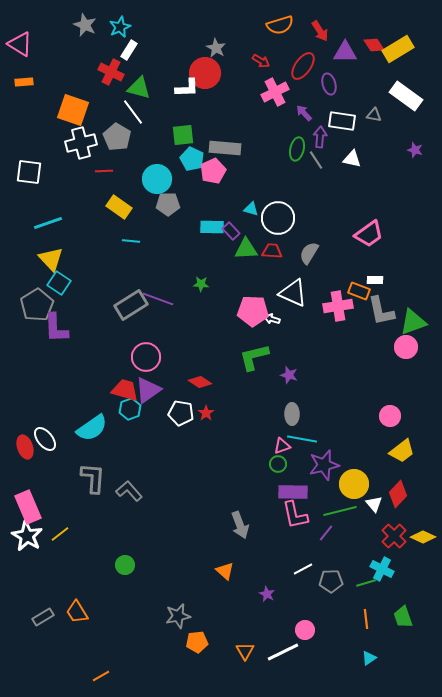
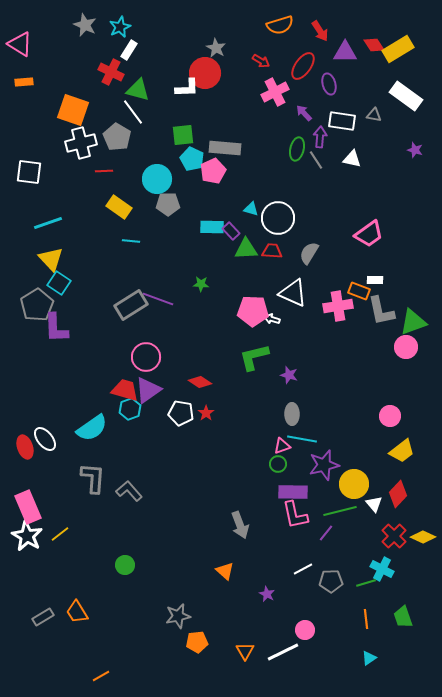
green triangle at (139, 88): moved 1 px left, 2 px down
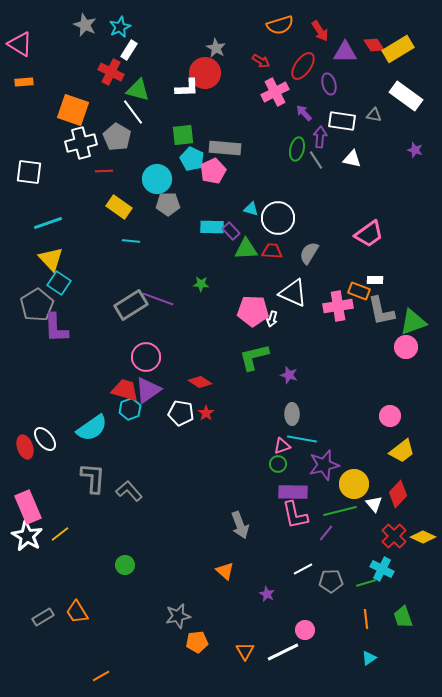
white arrow at (272, 319): rotated 91 degrees counterclockwise
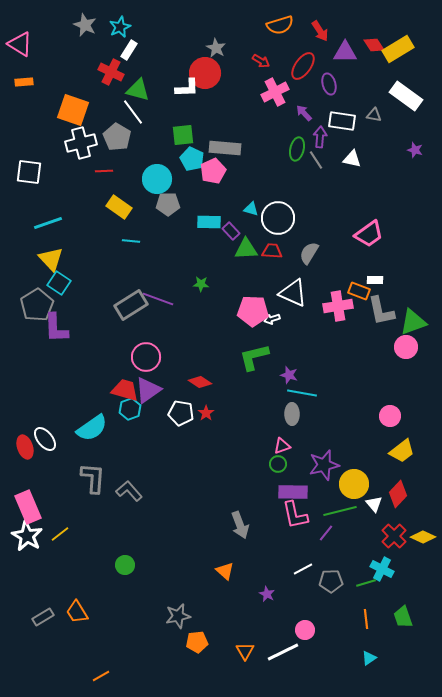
cyan rectangle at (212, 227): moved 3 px left, 5 px up
white arrow at (272, 319): rotated 56 degrees clockwise
cyan line at (302, 439): moved 46 px up
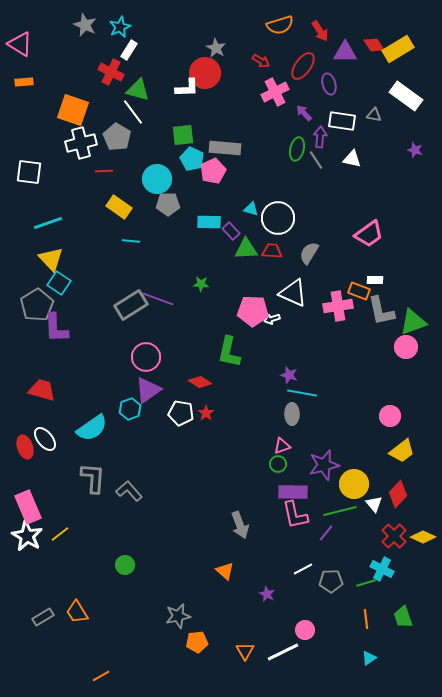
green L-shape at (254, 357): moved 25 px left, 5 px up; rotated 64 degrees counterclockwise
red trapezoid at (125, 390): moved 83 px left
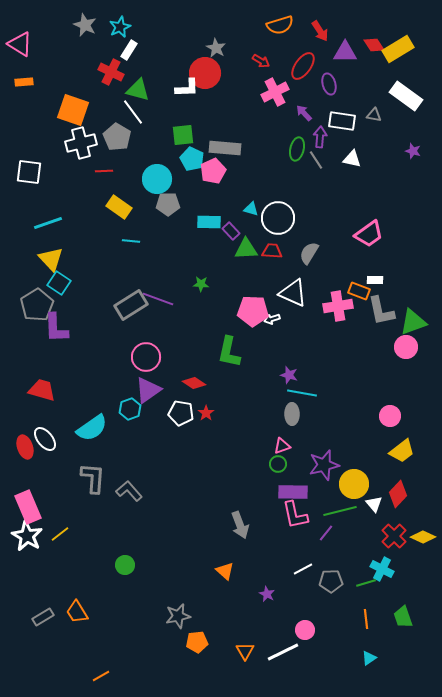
purple star at (415, 150): moved 2 px left, 1 px down
red diamond at (200, 382): moved 6 px left, 1 px down
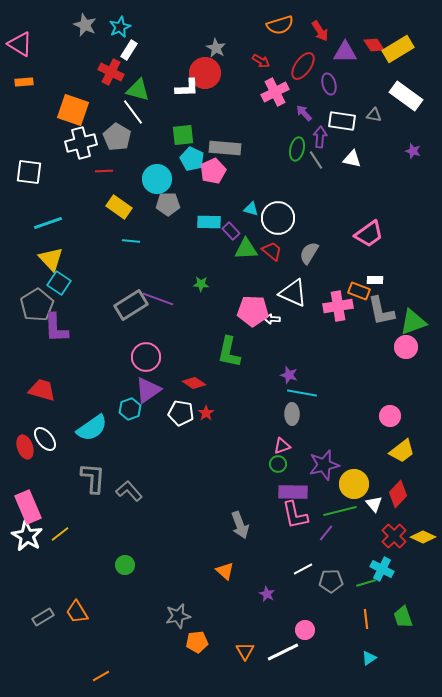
red trapezoid at (272, 251): rotated 35 degrees clockwise
white arrow at (272, 319): rotated 21 degrees clockwise
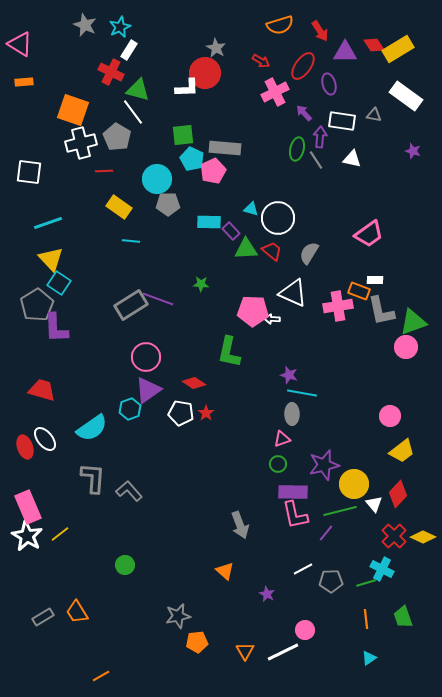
pink triangle at (282, 446): moved 7 px up
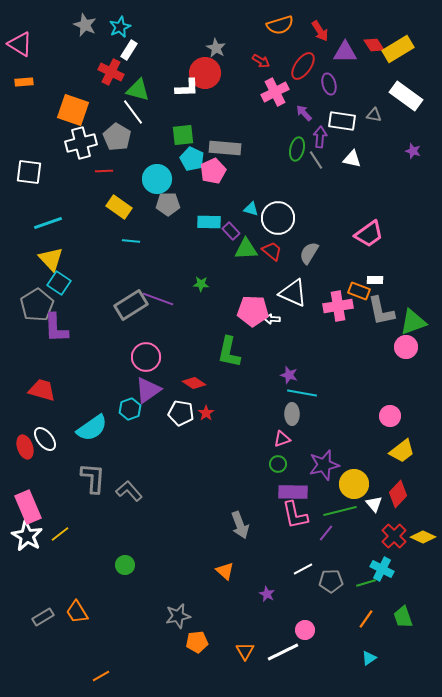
orange line at (366, 619): rotated 42 degrees clockwise
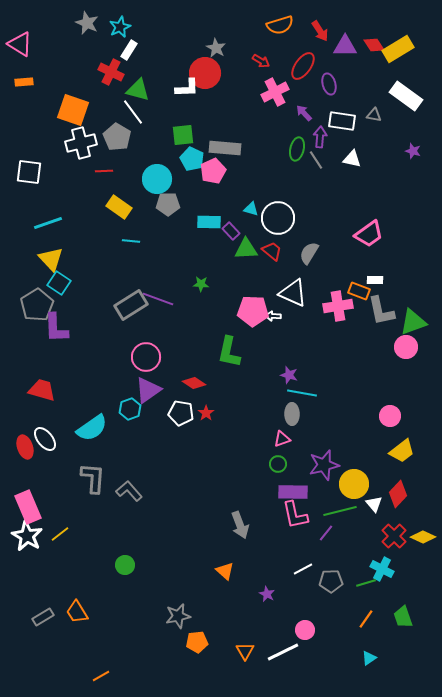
gray star at (85, 25): moved 2 px right, 2 px up
purple triangle at (345, 52): moved 6 px up
white arrow at (272, 319): moved 1 px right, 3 px up
